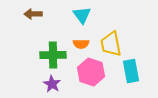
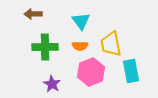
cyan triangle: moved 1 px left, 6 px down
orange semicircle: moved 1 px left, 2 px down
green cross: moved 8 px left, 8 px up
pink hexagon: rotated 20 degrees clockwise
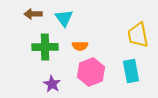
cyan triangle: moved 17 px left, 3 px up
yellow trapezoid: moved 27 px right, 9 px up
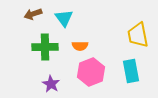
brown arrow: rotated 18 degrees counterclockwise
purple star: moved 1 px left
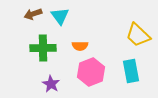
cyan triangle: moved 4 px left, 2 px up
yellow trapezoid: rotated 36 degrees counterclockwise
green cross: moved 2 px left, 1 px down
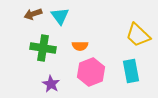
green cross: rotated 10 degrees clockwise
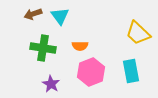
yellow trapezoid: moved 2 px up
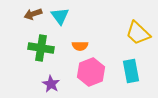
green cross: moved 2 px left
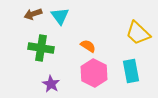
orange semicircle: moved 8 px right; rotated 147 degrees counterclockwise
pink hexagon: moved 3 px right, 1 px down; rotated 12 degrees counterclockwise
